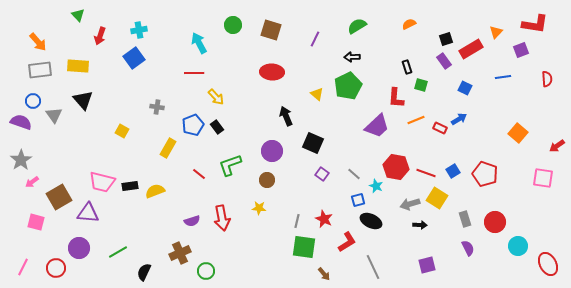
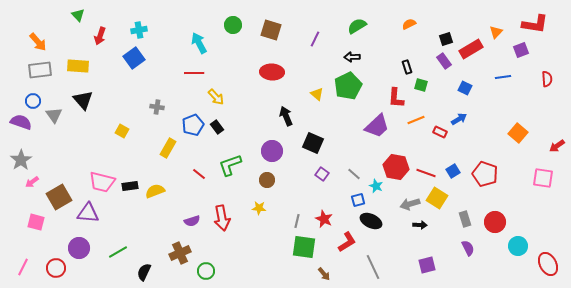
red rectangle at (440, 128): moved 4 px down
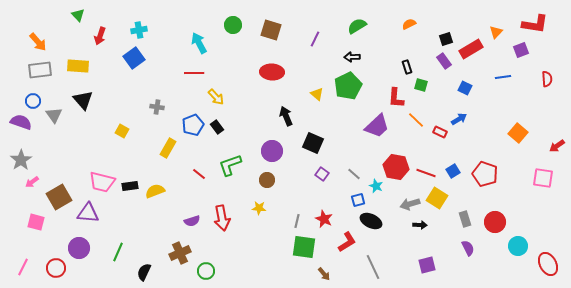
orange line at (416, 120): rotated 66 degrees clockwise
green line at (118, 252): rotated 36 degrees counterclockwise
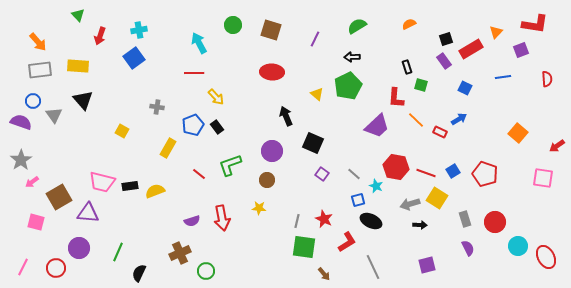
red ellipse at (548, 264): moved 2 px left, 7 px up
black semicircle at (144, 272): moved 5 px left, 1 px down
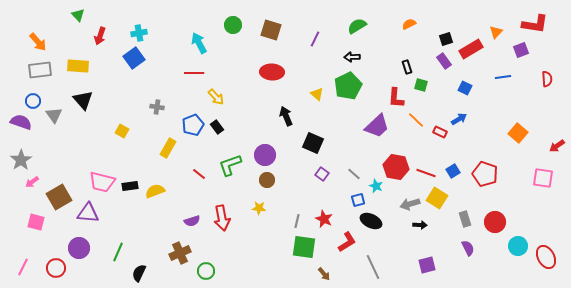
cyan cross at (139, 30): moved 3 px down
purple circle at (272, 151): moved 7 px left, 4 px down
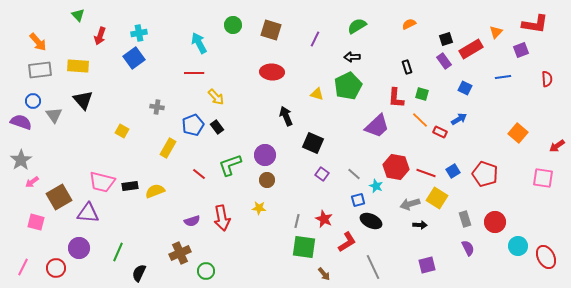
green square at (421, 85): moved 1 px right, 9 px down
yellow triangle at (317, 94): rotated 24 degrees counterclockwise
orange line at (416, 120): moved 4 px right
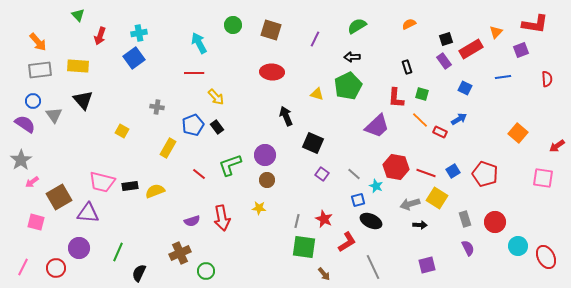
purple semicircle at (21, 122): moved 4 px right, 2 px down; rotated 15 degrees clockwise
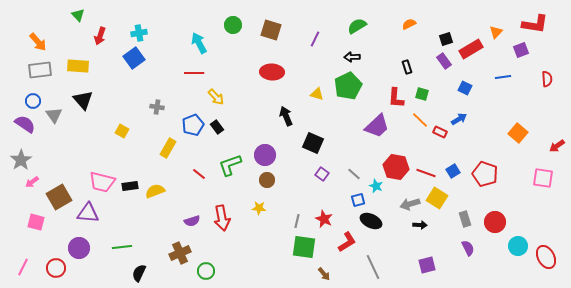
green line at (118, 252): moved 4 px right, 5 px up; rotated 60 degrees clockwise
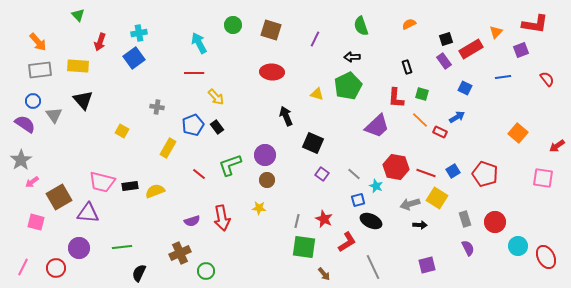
green semicircle at (357, 26): moved 4 px right; rotated 78 degrees counterclockwise
red arrow at (100, 36): moved 6 px down
red semicircle at (547, 79): rotated 35 degrees counterclockwise
blue arrow at (459, 119): moved 2 px left, 2 px up
